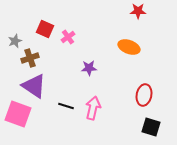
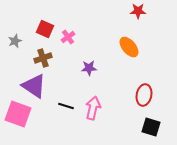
orange ellipse: rotated 30 degrees clockwise
brown cross: moved 13 px right
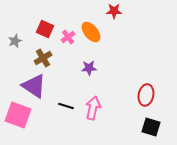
red star: moved 24 px left
orange ellipse: moved 38 px left, 15 px up
brown cross: rotated 12 degrees counterclockwise
red ellipse: moved 2 px right
pink square: moved 1 px down
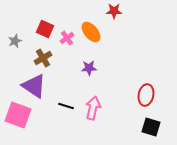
pink cross: moved 1 px left, 1 px down
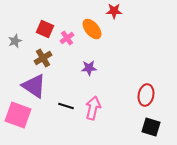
orange ellipse: moved 1 px right, 3 px up
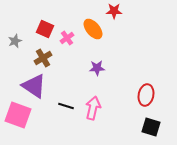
orange ellipse: moved 1 px right
purple star: moved 8 px right
